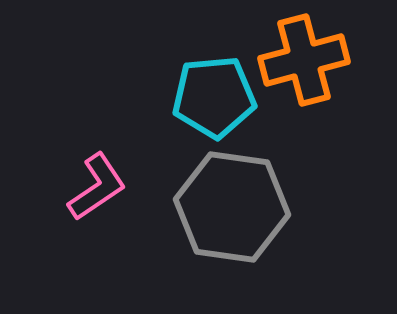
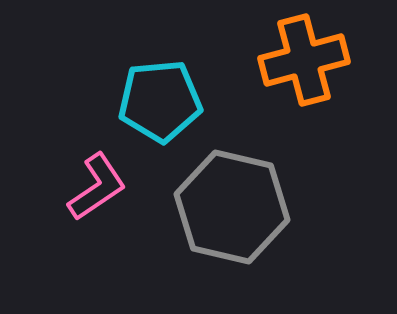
cyan pentagon: moved 54 px left, 4 px down
gray hexagon: rotated 5 degrees clockwise
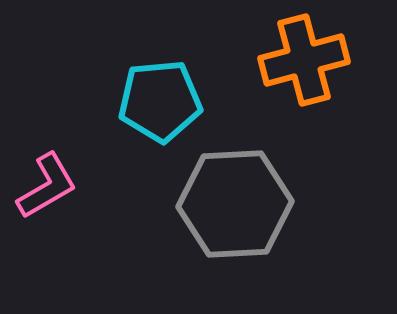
pink L-shape: moved 50 px left, 1 px up; rotated 4 degrees clockwise
gray hexagon: moved 3 px right, 3 px up; rotated 16 degrees counterclockwise
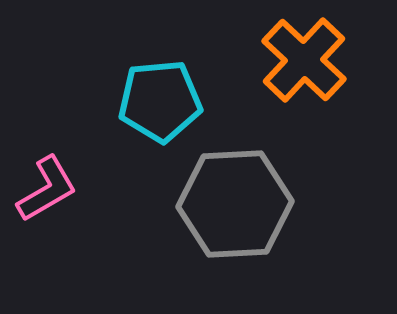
orange cross: rotated 32 degrees counterclockwise
pink L-shape: moved 3 px down
